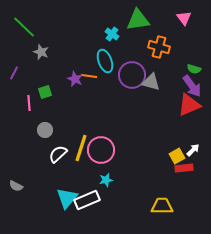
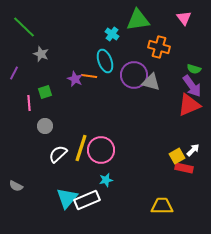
gray star: moved 2 px down
purple circle: moved 2 px right
gray circle: moved 4 px up
red rectangle: rotated 18 degrees clockwise
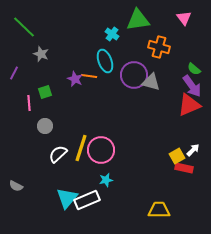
green semicircle: rotated 24 degrees clockwise
yellow trapezoid: moved 3 px left, 4 px down
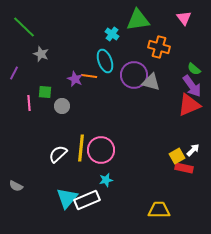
green square: rotated 24 degrees clockwise
gray circle: moved 17 px right, 20 px up
yellow line: rotated 12 degrees counterclockwise
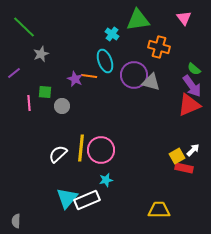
gray star: rotated 28 degrees clockwise
purple line: rotated 24 degrees clockwise
gray semicircle: moved 35 px down; rotated 64 degrees clockwise
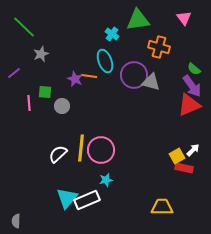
yellow trapezoid: moved 3 px right, 3 px up
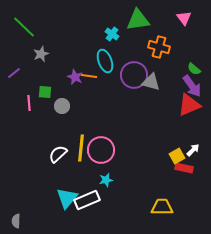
purple star: moved 2 px up
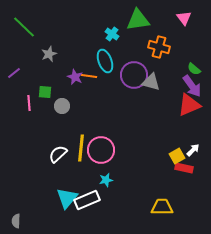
gray star: moved 8 px right
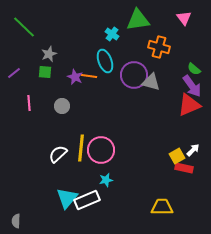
green square: moved 20 px up
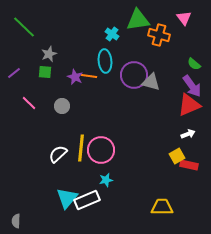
orange cross: moved 12 px up
cyan ellipse: rotated 15 degrees clockwise
green semicircle: moved 5 px up
pink line: rotated 42 degrees counterclockwise
white arrow: moved 5 px left, 16 px up; rotated 24 degrees clockwise
red rectangle: moved 5 px right, 3 px up
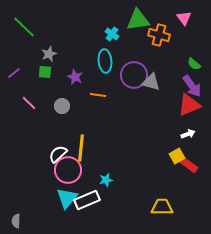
orange line: moved 9 px right, 19 px down
pink circle: moved 33 px left, 20 px down
red rectangle: rotated 24 degrees clockwise
